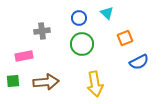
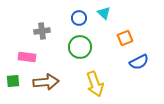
cyan triangle: moved 3 px left
green circle: moved 2 px left, 3 px down
pink rectangle: moved 3 px right, 1 px down; rotated 18 degrees clockwise
yellow arrow: rotated 10 degrees counterclockwise
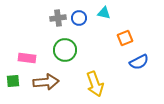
cyan triangle: rotated 32 degrees counterclockwise
gray cross: moved 16 px right, 13 px up
green circle: moved 15 px left, 3 px down
pink rectangle: moved 1 px down
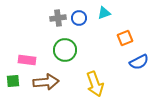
cyan triangle: rotated 32 degrees counterclockwise
pink rectangle: moved 2 px down
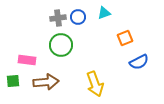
blue circle: moved 1 px left, 1 px up
green circle: moved 4 px left, 5 px up
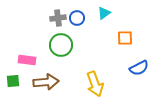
cyan triangle: rotated 16 degrees counterclockwise
blue circle: moved 1 px left, 1 px down
orange square: rotated 21 degrees clockwise
blue semicircle: moved 6 px down
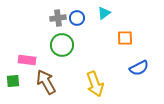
green circle: moved 1 px right
brown arrow: rotated 115 degrees counterclockwise
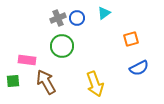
gray cross: rotated 14 degrees counterclockwise
orange square: moved 6 px right, 1 px down; rotated 14 degrees counterclockwise
green circle: moved 1 px down
